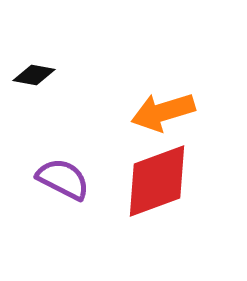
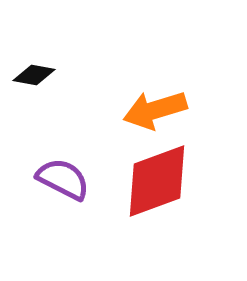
orange arrow: moved 8 px left, 2 px up
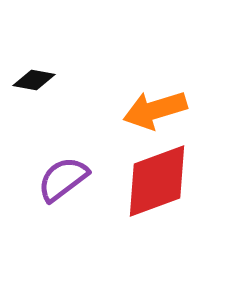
black diamond: moved 5 px down
purple semicircle: rotated 64 degrees counterclockwise
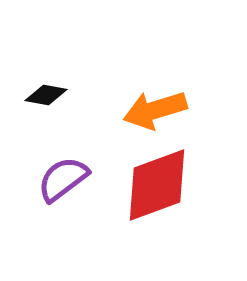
black diamond: moved 12 px right, 15 px down
red diamond: moved 4 px down
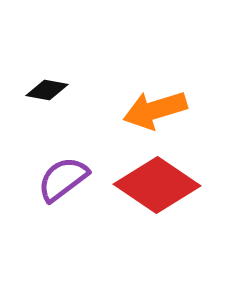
black diamond: moved 1 px right, 5 px up
red diamond: rotated 54 degrees clockwise
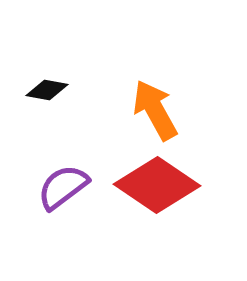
orange arrow: rotated 78 degrees clockwise
purple semicircle: moved 8 px down
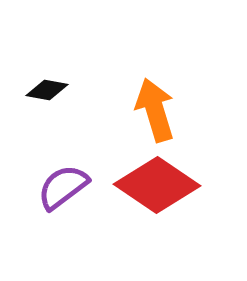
orange arrow: rotated 12 degrees clockwise
